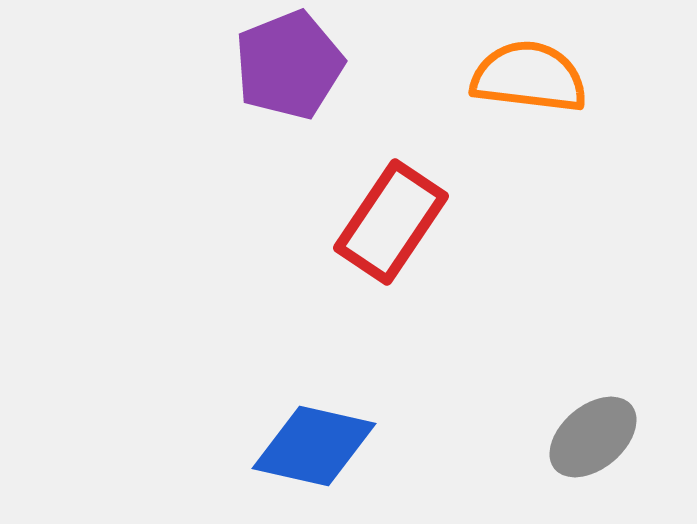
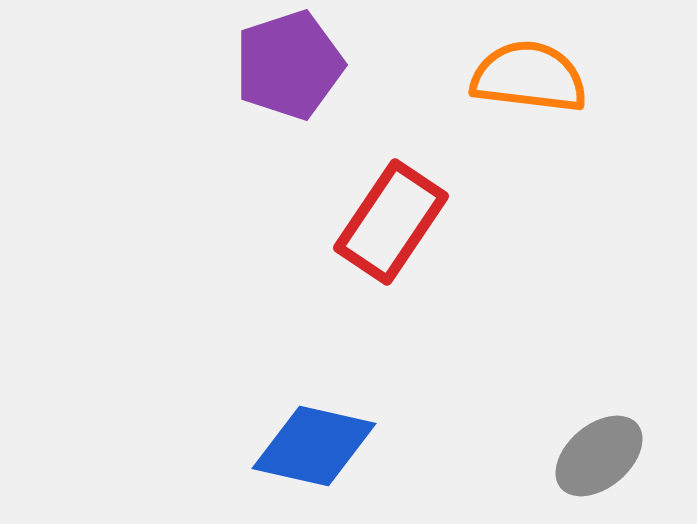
purple pentagon: rotated 4 degrees clockwise
gray ellipse: moved 6 px right, 19 px down
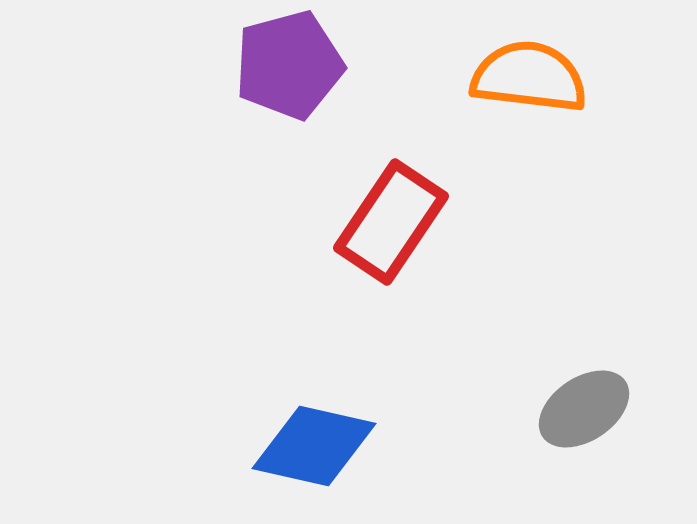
purple pentagon: rotated 3 degrees clockwise
gray ellipse: moved 15 px left, 47 px up; rotated 6 degrees clockwise
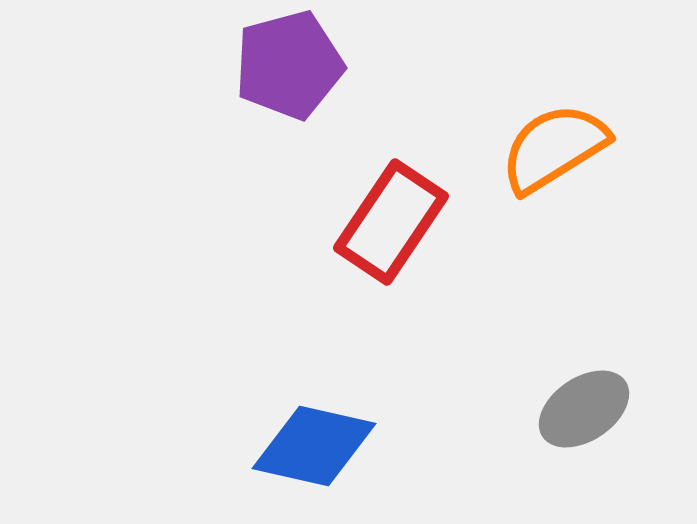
orange semicircle: moved 25 px right, 71 px down; rotated 39 degrees counterclockwise
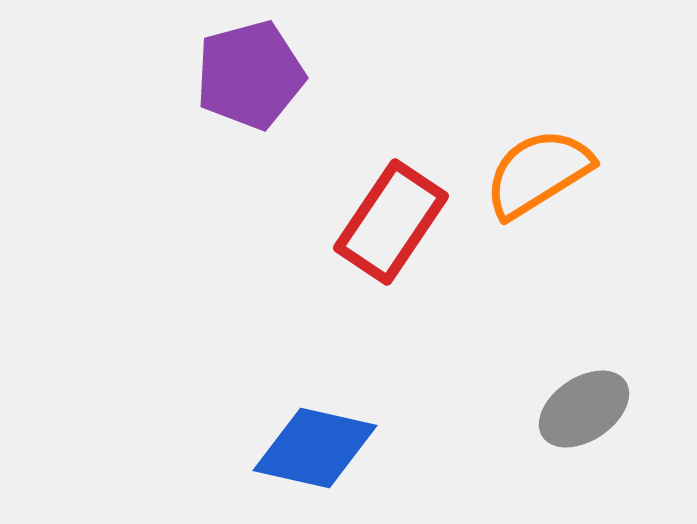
purple pentagon: moved 39 px left, 10 px down
orange semicircle: moved 16 px left, 25 px down
blue diamond: moved 1 px right, 2 px down
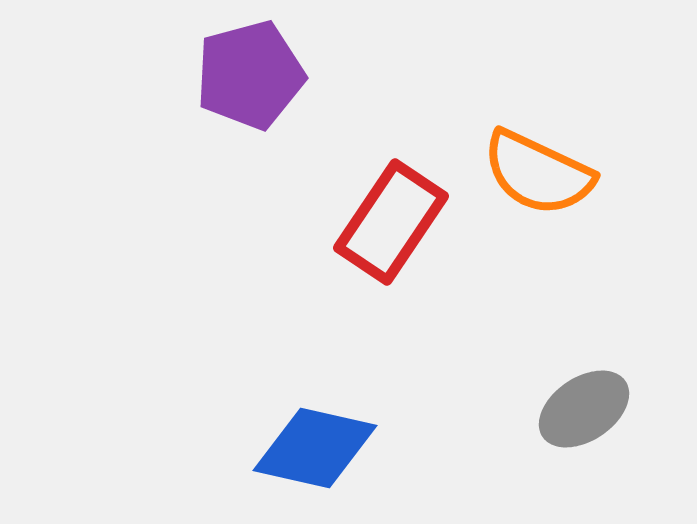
orange semicircle: rotated 123 degrees counterclockwise
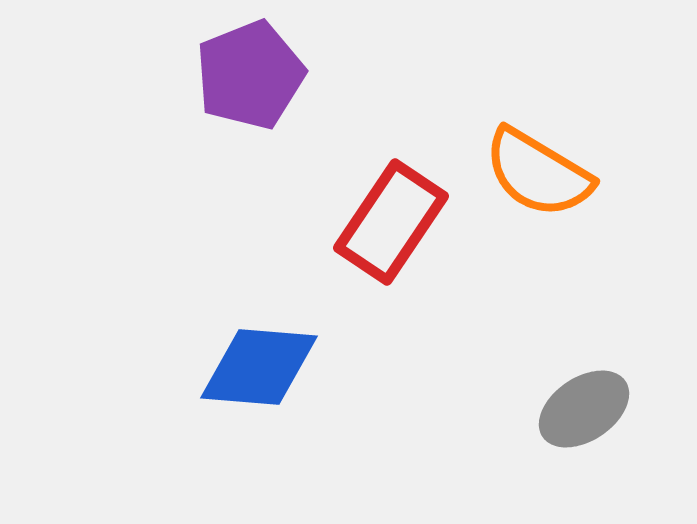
purple pentagon: rotated 7 degrees counterclockwise
orange semicircle: rotated 6 degrees clockwise
blue diamond: moved 56 px left, 81 px up; rotated 8 degrees counterclockwise
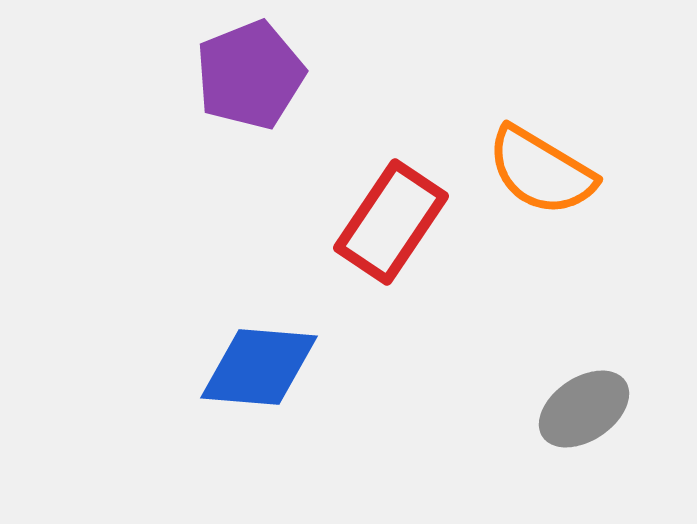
orange semicircle: moved 3 px right, 2 px up
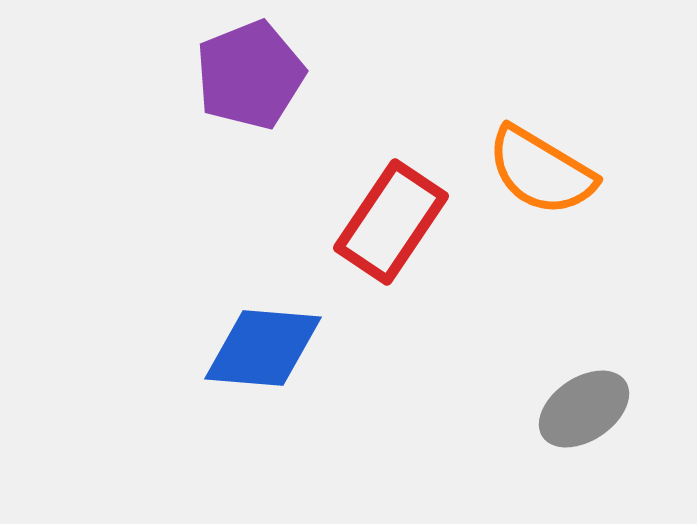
blue diamond: moved 4 px right, 19 px up
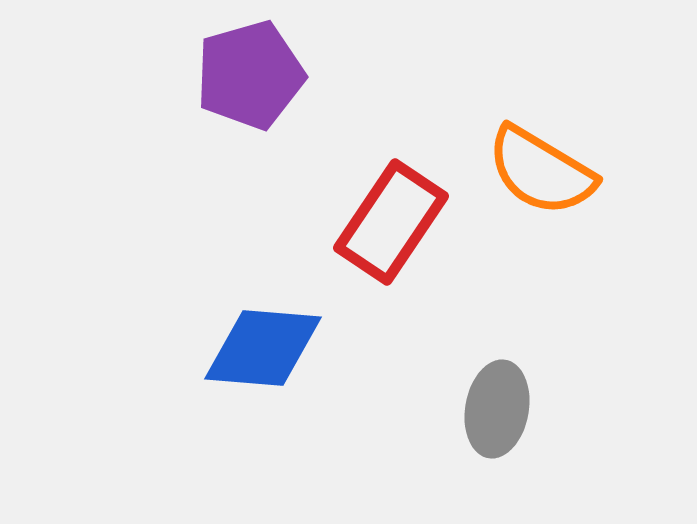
purple pentagon: rotated 6 degrees clockwise
gray ellipse: moved 87 px left; rotated 46 degrees counterclockwise
